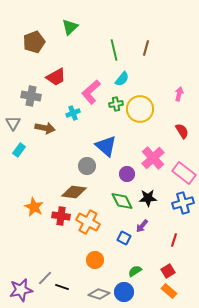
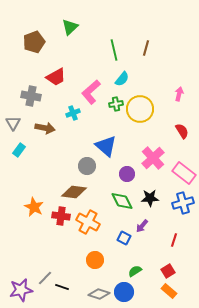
black star: moved 2 px right
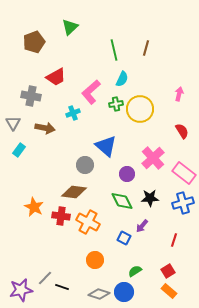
cyan semicircle: rotated 14 degrees counterclockwise
gray circle: moved 2 px left, 1 px up
